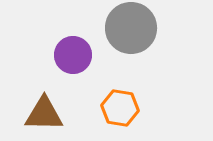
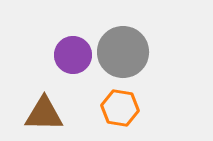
gray circle: moved 8 px left, 24 px down
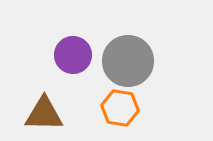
gray circle: moved 5 px right, 9 px down
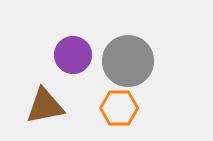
orange hexagon: moved 1 px left; rotated 9 degrees counterclockwise
brown triangle: moved 1 px right, 8 px up; rotated 12 degrees counterclockwise
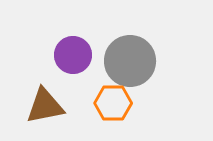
gray circle: moved 2 px right
orange hexagon: moved 6 px left, 5 px up
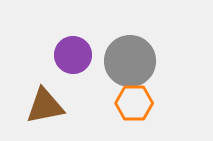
orange hexagon: moved 21 px right
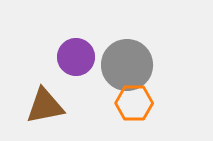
purple circle: moved 3 px right, 2 px down
gray circle: moved 3 px left, 4 px down
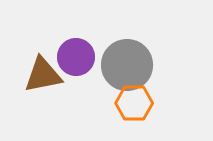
brown triangle: moved 2 px left, 31 px up
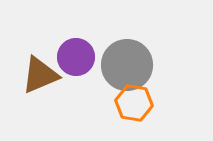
brown triangle: moved 3 px left; rotated 12 degrees counterclockwise
orange hexagon: rotated 9 degrees clockwise
